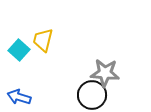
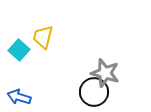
yellow trapezoid: moved 3 px up
gray star: rotated 12 degrees clockwise
black circle: moved 2 px right, 3 px up
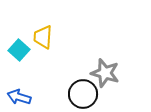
yellow trapezoid: rotated 10 degrees counterclockwise
black circle: moved 11 px left, 2 px down
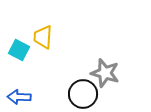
cyan square: rotated 15 degrees counterclockwise
blue arrow: rotated 15 degrees counterclockwise
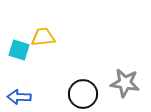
yellow trapezoid: rotated 80 degrees clockwise
cyan square: rotated 10 degrees counterclockwise
gray star: moved 20 px right, 10 px down; rotated 8 degrees counterclockwise
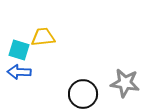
blue arrow: moved 25 px up
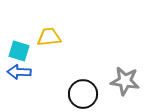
yellow trapezoid: moved 6 px right
cyan square: moved 1 px down
gray star: moved 2 px up
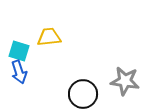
blue arrow: rotated 110 degrees counterclockwise
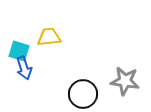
blue arrow: moved 5 px right, 4 px up
